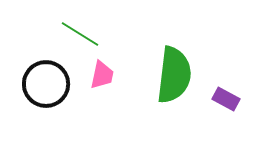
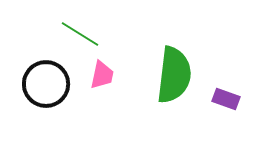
purple rectangle: rotated 8 degrees counterclockwise
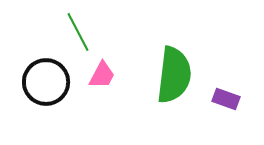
green line: moved 2 px left, 2 px up; rotated 30 degrees clockwise
pink trapezoid: rotated 16 degrees clockwise
black circle: moved 2 px up
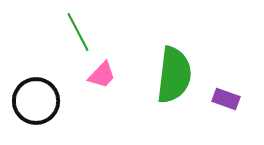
pink trapezoid: rotated 16 degrees clockwise
black circle: moved 10 px left, 19 px down
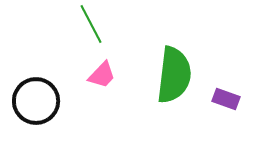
green line: moved 13 px right, 8 px up
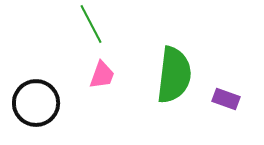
pink trapezoid: rotated 24 degrees counterclockwise
black circle: moved 2 px down
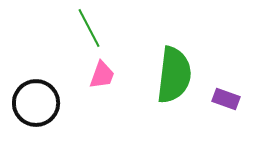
green line: moved 2 px left, 4 px down
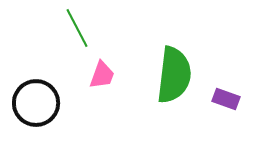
green line: moved 12 px left
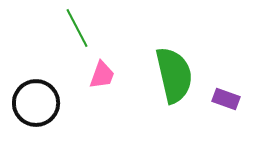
green semicircle: rotated 20 degrees counterclockwise
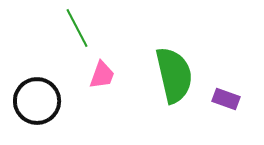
black circle: moved 1 px right, 2 px up
